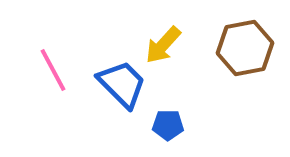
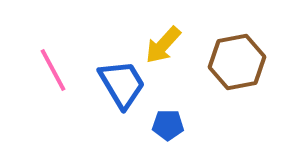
brown hexagon: moved 8 px left, 14 px down
blue trapezoid: rotated 14 degrees clockwise
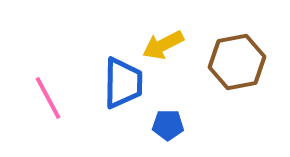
yellow arrow: rotated 21 degrees clockwise
pink line: moved 5 px left, 28 px down
blue trapezoid: moved 1 px right, 1 px up; rotated 32 degrees clockwise
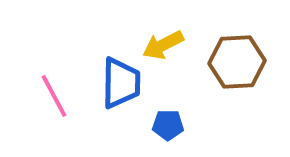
brown hexagon: rotated 8 degrees clockwise
blue trapezoid: moved 2 px left
pink line: moved 6 px right, 2 px up
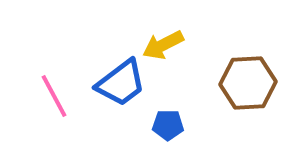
brown hexagon: moved 11 px right, 21 px down
blue trapezoid: rotated 52 degrees clockwise
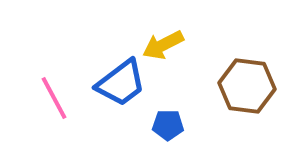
brown hexagon: moved 1 px left, 3 px down; rotated 10 degrees clockwise
pink line: moved 2 px down
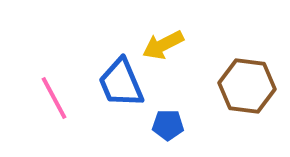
blue trapezoid: rotated 104 degrees clockwise
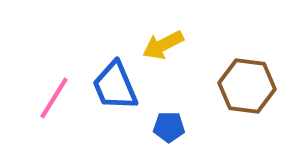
blue trapezoid: moved 6 px left, 3 px down
pink line: rotated 60 degrees clockwise
blue pentagon: moved 1 px right, 2 px down
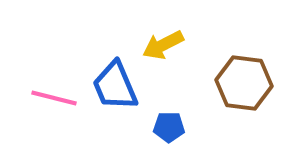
brown hexagon: moved 3 px left, 3 px up
pink line: rotated 72 degrees clockwise
